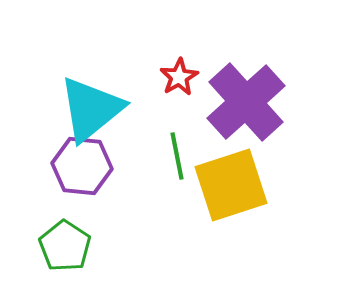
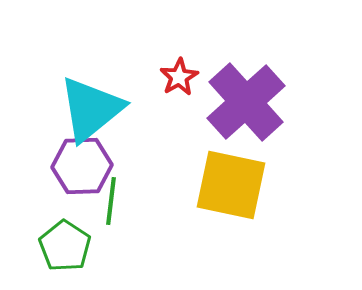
green line: moved 66 px left, 45 px down; rotated 18 degrees clockwise
purple hexagon: rotated 8 degrees counterclockwise
yellow square: rotated 30 degrees clockwise
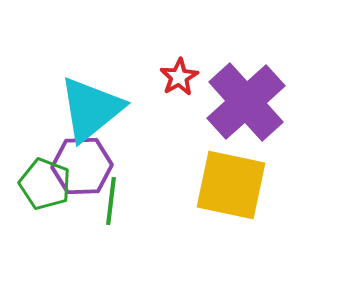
green pentagon: moved 20 px left, 62 px up; rotated 12 degrees counterclockwise
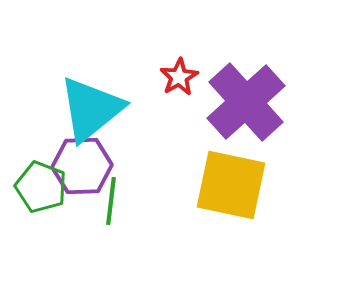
green pentagon: moved 4 px left, 3 px down
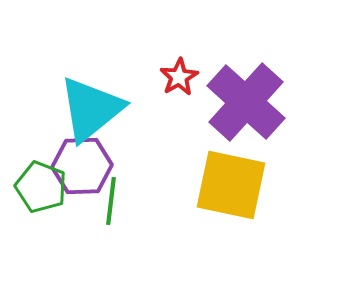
purple cross: rotated 6 degrees counterclockwise
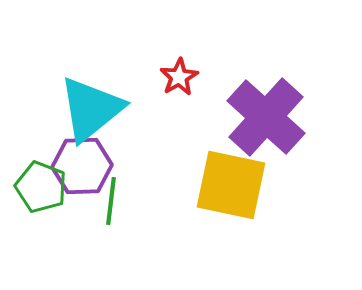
purple cross: moved 20 px right, 15 px down
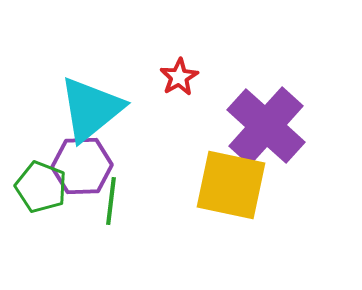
purple cross: moved 9 px down
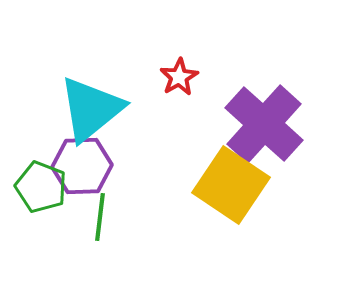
purple cross: moved 2 px left, 2 px up
yellow square: rotated 22 degrees clockwise
green line: moved 11 px left, 16 px down
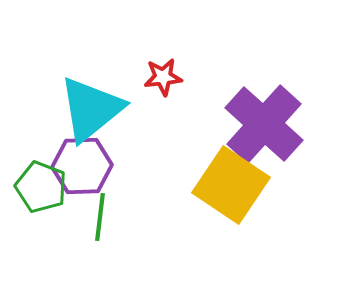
red star: moved 16 px left; rotated 24 degrees clockwise
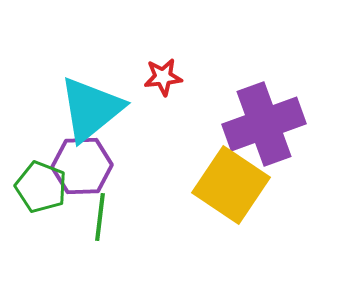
purple cross: rotated 28 degrees clockwise
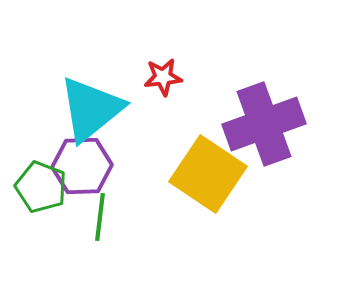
yellow square: moved 23 px left, 11 px up
